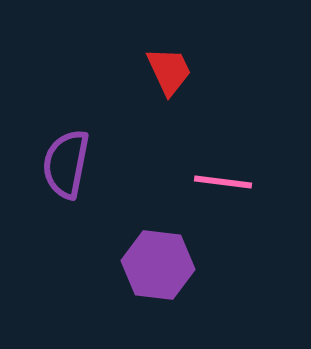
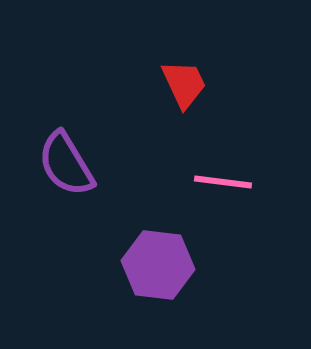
red trapezoid: moved 15 px right, 13 px down
purple semicircle: rotated 42 degrees counterclockwise
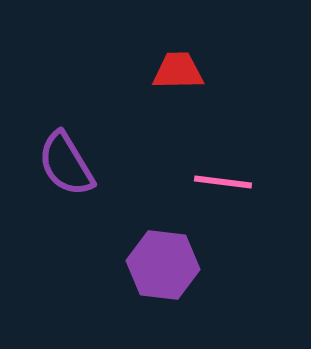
red trapezoid: moved 6 px left, 13 px up; rotated 66 degrees counterclockwise
purple hexagon: moved 5 px right
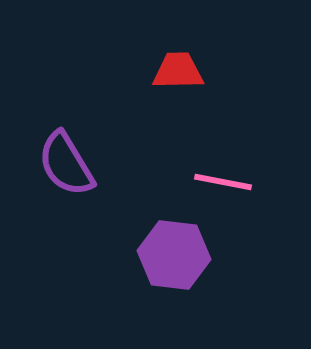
pink line: rotated 4 degrees clockwise
purple hexagon: moved 11 px right, 10 px up
